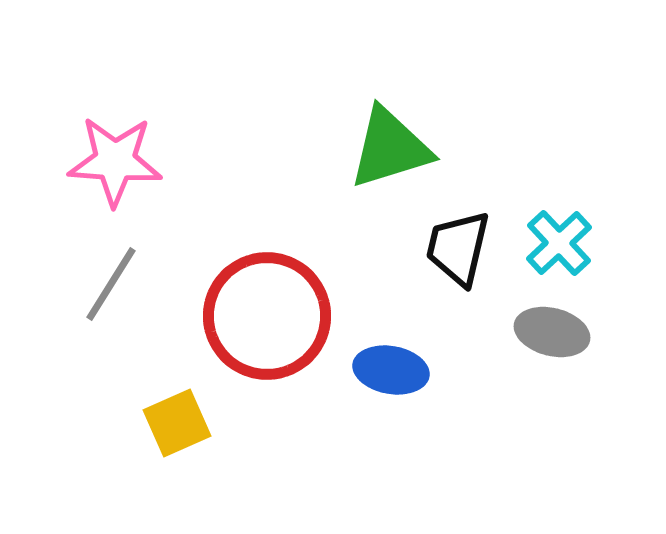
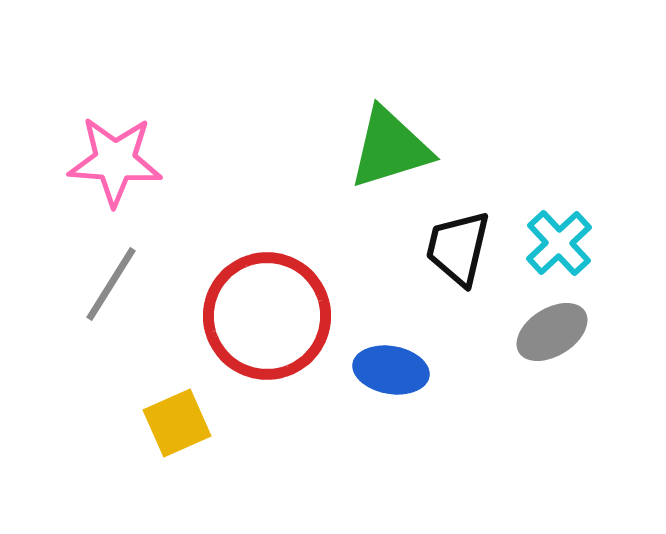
gray ellipse: rotated 46 degrees counterclockwise
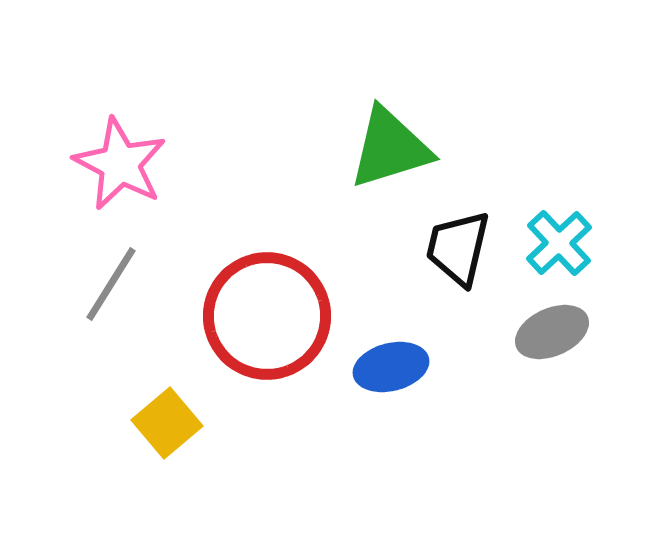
pink star: moved 5 px right, 3 px down; rotated 24 degrees clockwise
gray ellipse: rotated 8 degrees clockwise
blue ellipse: moved 3 px up; rotated 24 degrees counterclockwise
yellow square: moved 10 px left; rotated 16 degrees counterclockwise
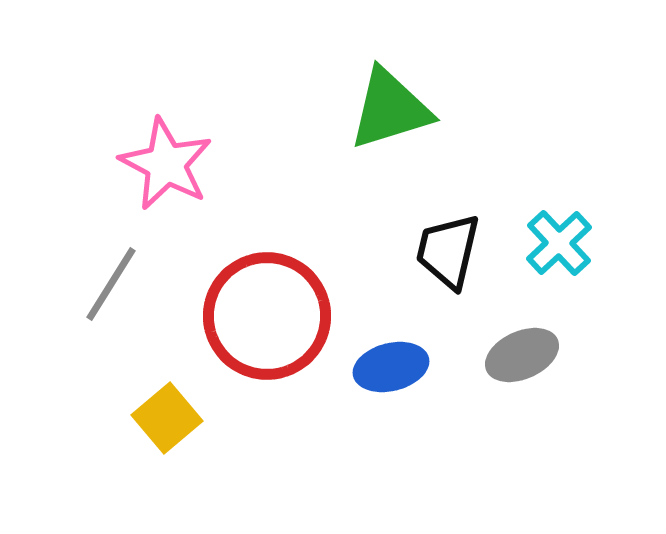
green triangle: moved 39 px up
pink star: moved 46 px right
black trapezoid: moved 10 px left, 3 px down
gray ellipse: moved 30 px left, 23 px down
yellow square: moved 5 px up
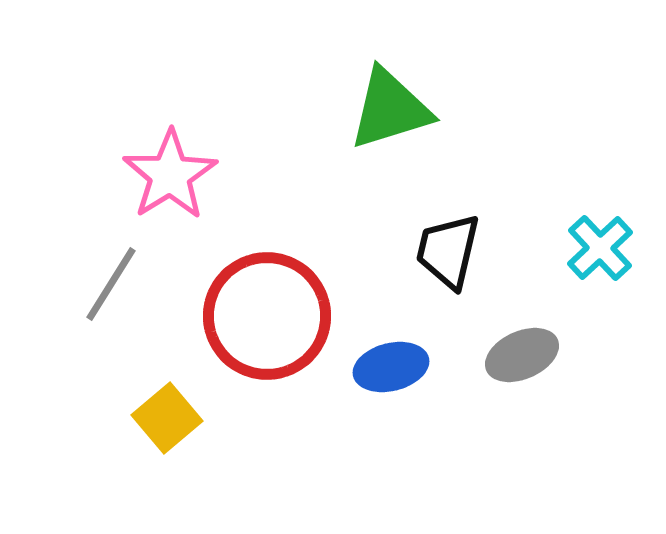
pink star: moved 4 px right, 11 px down; rotated 12 degrees clockwise
cyan cross: moved 41 px right, 5 px down
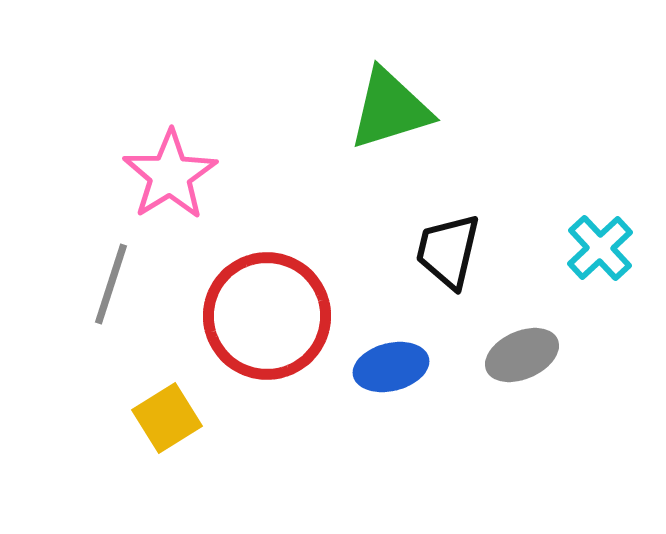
gray line: rotated 14 degrees counterclockwise
yellow square: rotated 8 degrees clockwise
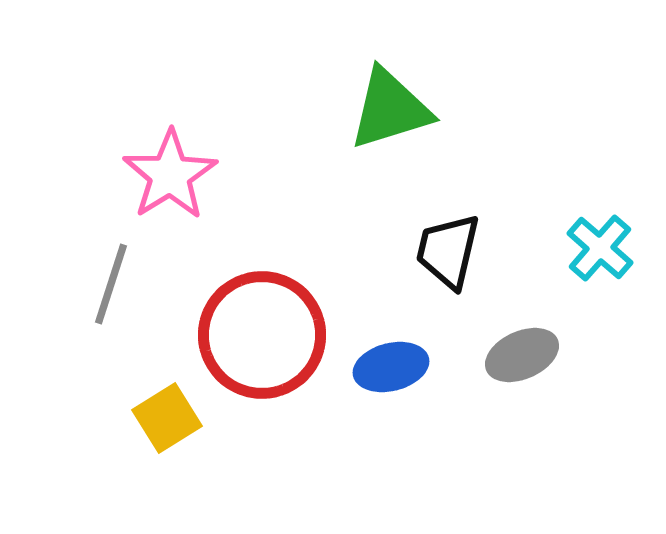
cyan cross: rotated 6 degrees counterclockwise
red circle: moved 5 px left, 19 px down
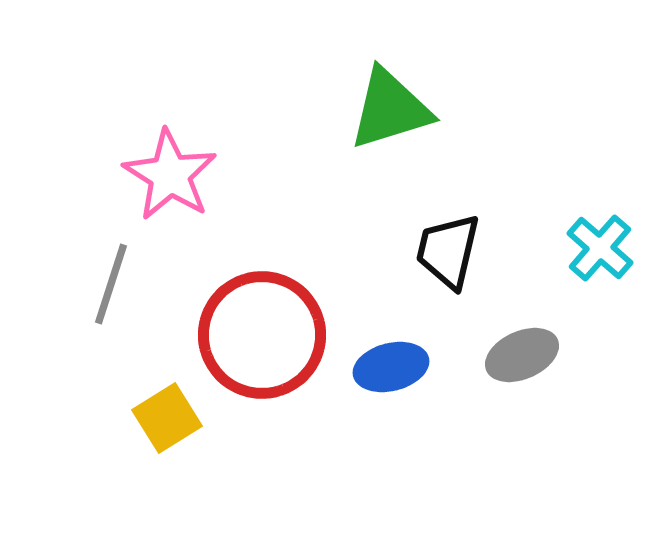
pink star: rotated 8 degrees counterclockwise
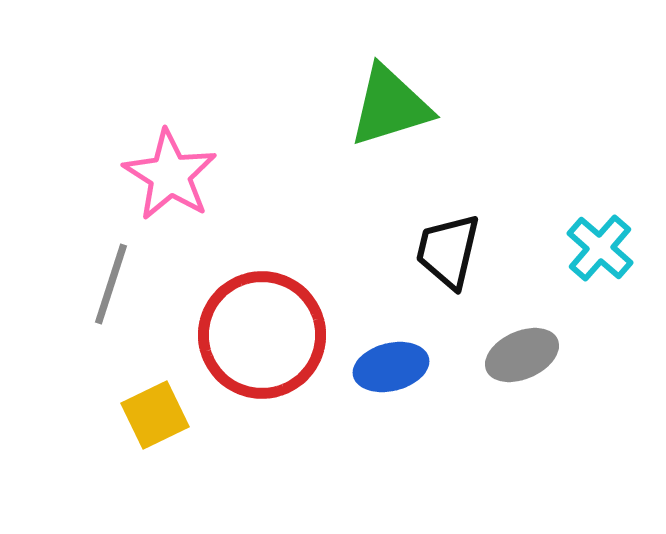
green triangle: moved 3 px up
yellow square: moved 12 px left, 3 px up; rotated 6 degrees clockwise
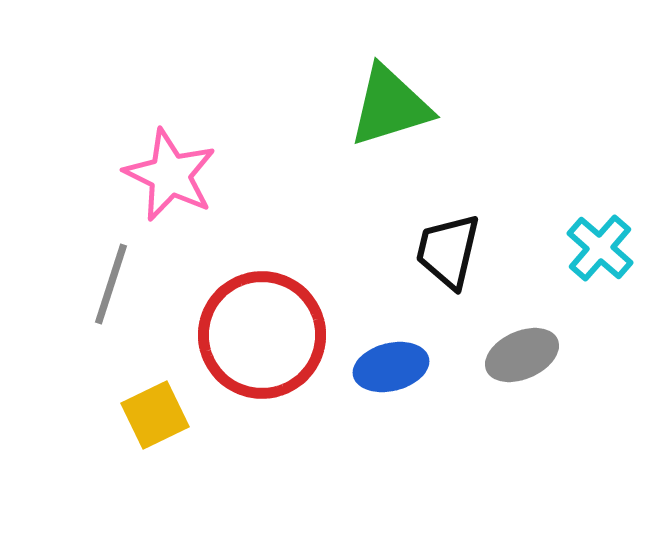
pink star: rotated 6 degrees counterclockwise
